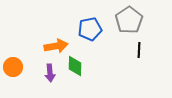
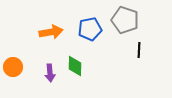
gray pentagon: moved 4 px left; rotated 20 degrees counterclockwise
orange arrow: moved 5 px left, 14 px up
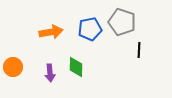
gray pentagon: moved 3 px left, 2 px down
green diamond: moved 1 px right, 1 px down
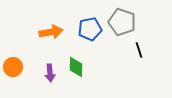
black line: rotated 21 degrees counterclockwise
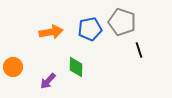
purple arrow: moved 2 px left, 8 px down; rotated 48 degrees clockwise
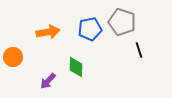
orange arrow: moved 3 px left
orange circle: moved 10 px up
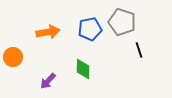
green diamond: moved 7 px right, 2 px down
